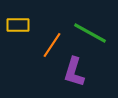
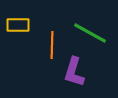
orange line: rotated 32 degrees counterclockwise
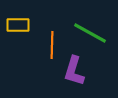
purple L-shape: moved 1 px up
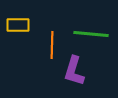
green line: moved 1 px right, 1 px down; rotated 24 degrees counterclockwise
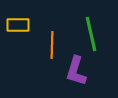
green line: rotated 72 degrees clockwise
purple L-shape: moved 2 px right
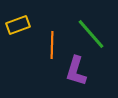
yellow rectangle: rotated 20 degrees counterclockwise
green line: rotated 28 degrees counterclockwise
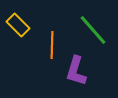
yellow rectangle: rotated 65 degrees clockwise
green line: moved 2 px right, 4 px up
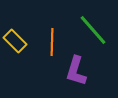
yellow rectangle: moved 3 px left, 16 px down
orange line: moved 3 px up
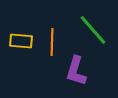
yellow rectangle: moved 6 px right; rotated 40 degrees counterclockwise
